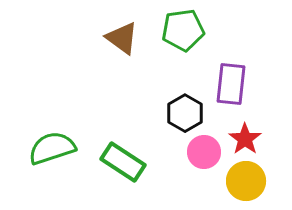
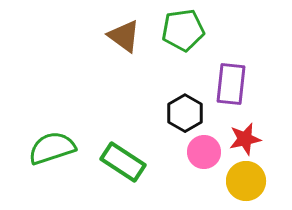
brown triangle: moved 2 px right, 2 px up
red star: rotated 24 degrees clockwise
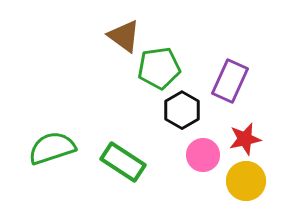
green pentagon: moved 24 px left, 38 px down
purple rectangle: moved 1 px left, 3 px up; rotated 18 degrees clockwise
black hexagon: moved 3 px left, 3 px up
pink circle: moved 1 px left, 3 px down
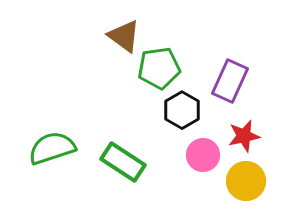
red star: moved 1 px left, 3 px up
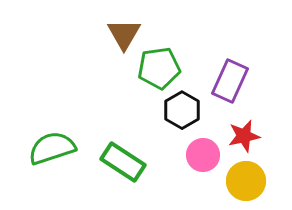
brown triangle: moved 2 px up; rotated 24 degrees clockwise
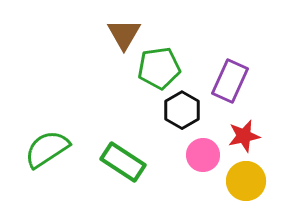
green semicircle: moved 5 px left, 1 px down; rotated 15 degrees counterclockwise
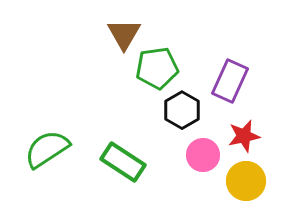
green pentagon: moved 2 px left
